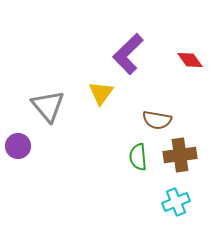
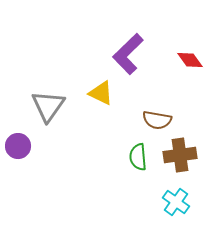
yellow triangle: rotated 40 degrees counterclockwise
gray triangle: rotated 15 degrees clockwise
cyan cross: rotated 32 degrees counterclockwise
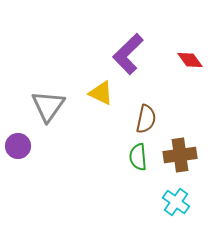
brown semicircle: moved 11 px left, 1 px up; rotated 88 degrees counterclockwise
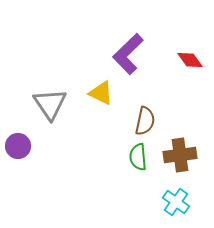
gray triangle: moved 2 px right, 2 px up; rotated 9 degrees counterclockwise
brown semicircle: moved 1 px left, 2 px down
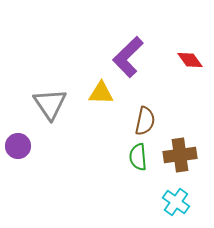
purple L-shape: moved 3 px down
yellow triangle: rotated 24 degrees counterclockwise
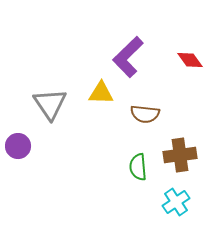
brown semicircle: moved 7 px up; rotated 84 degrees clockwise
green semicircle: moved 10 px down
cyan cross: rotated 20 degrees clockwise
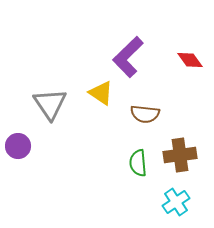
yellow triangle: rotated 32 degrees clockwise
green semicircle: moved 4 px up
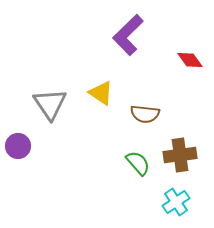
purple L-shape: moved 22 px up
green semicircle: rotated 144 degrees clockwise
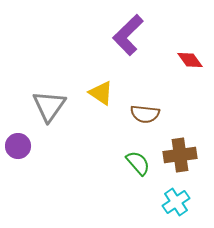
gray triangle: moved 1 px left, 2 px down; rotated 9 degrees clockwise
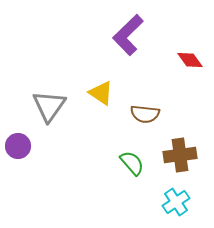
green semicircle: moved 6 px left
